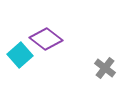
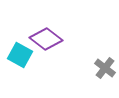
cyan square: rotated 20 degrees counterclockwise
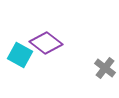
purple diamond: moved 4 px down
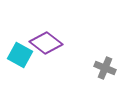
gray cross: rotated 15 degrees counterclockwise
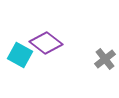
gray cross: moved 9 px up; rotated 30 degrees clockwise
